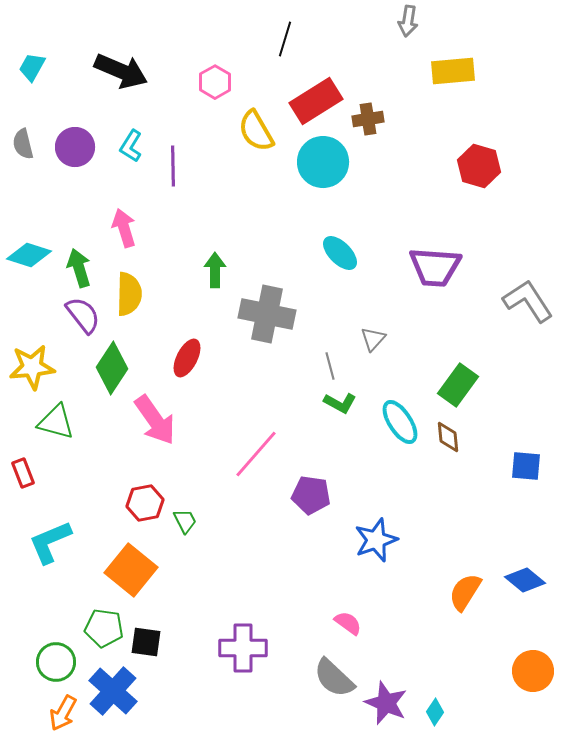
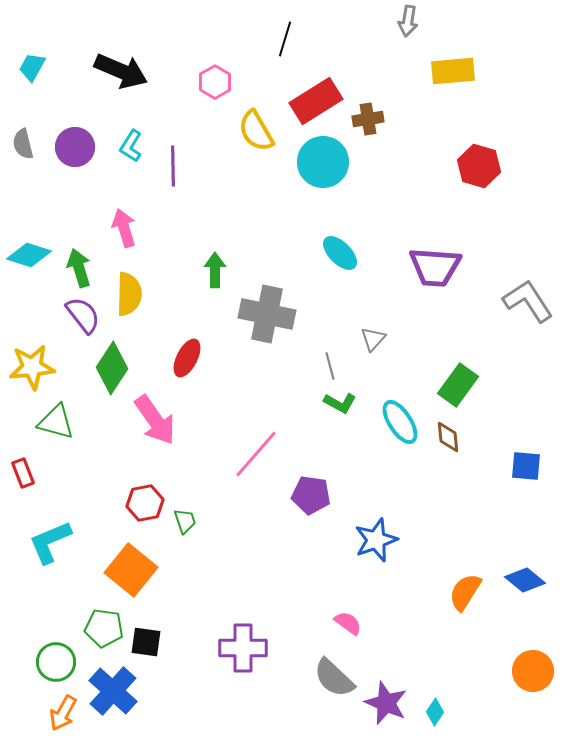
green trapezoid at (185, 521): rotated 8 degrees clockwise
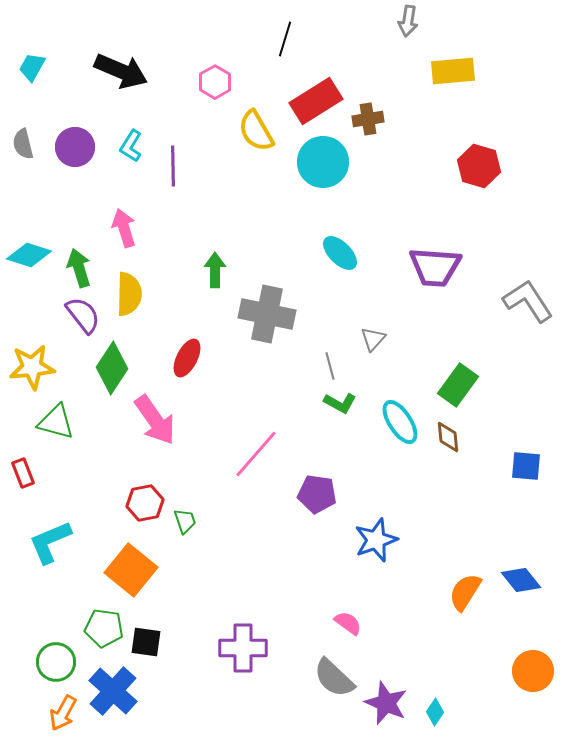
purple pentagon at (311, 495): moved 6 px right, 1 px up
blue diamond at (525, 580): moved 4 px left; rotated 12 degrees clockwise
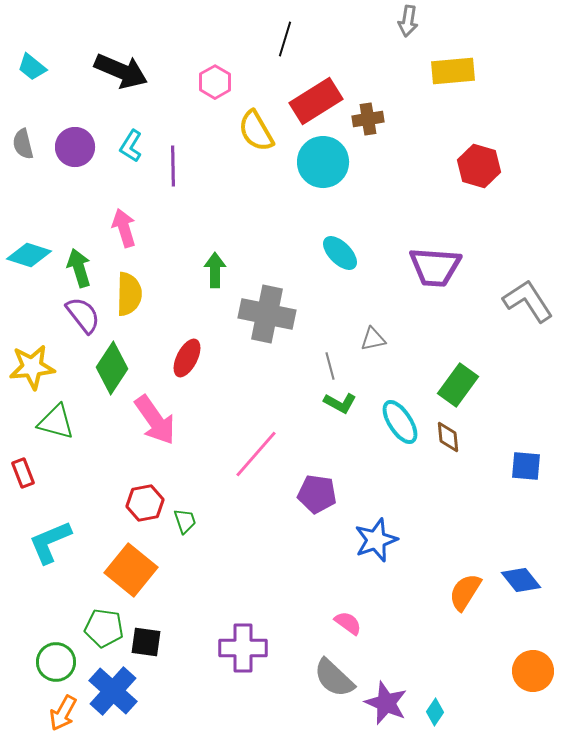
cyan trapezoid at (32, 67): rotated 80 degrees counterclockwise
gray triangle at (373, 339): rotated 36 degrees clockwise
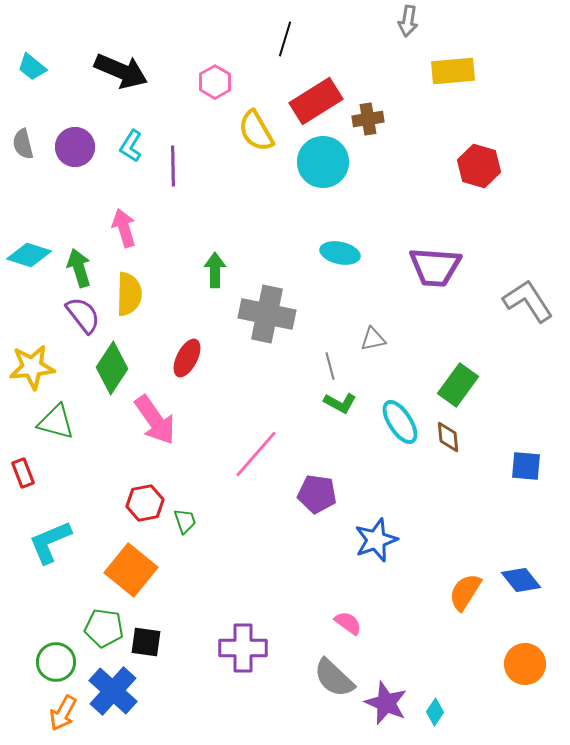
cyan ellipse at (340, 253): rotated 33 degrees counterclockwise
orange circle at (533, 671): moved 8 px left, 7 px up
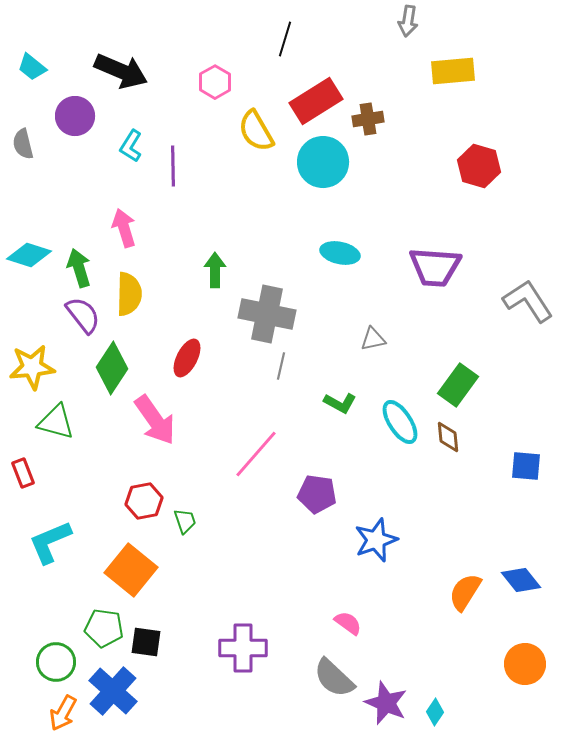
purple circle at (75, 147): moved 31 px up
gray line at (330, 366): moved 49 px left; rotated 28 degrees clockwise
red hexagon at (145, 503): moved 1 px left, 2 px up
